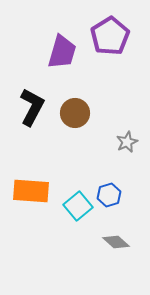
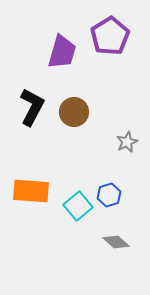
brown circle: moved 1 px left, 1 px up
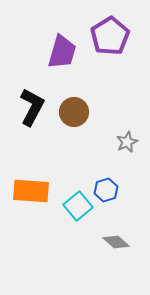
blue hexagon: moved 3 px left, 5 px up
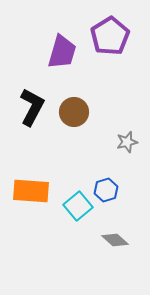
gray star: rotated 10 degrees clockwise
gray diamond: moved 1 px left, 2 px up
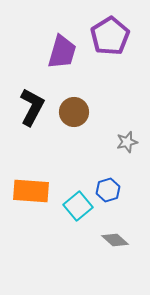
blue hexagon: moved 2 px right
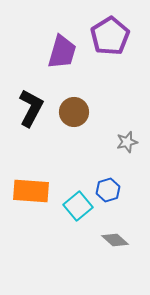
black L-shape: moved 1 px left, 1 px down
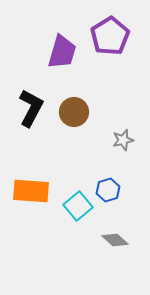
gray star: moved 4 px left, 2 px up
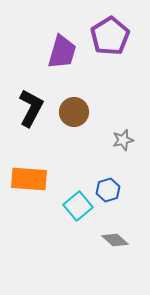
orange rectangle: moved 2 px left, 12 px up
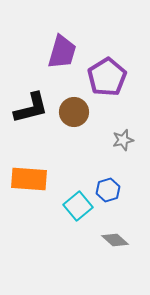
purple pentagon: moved 3 px left, 41 px down
black L-shape: rotated 48 degrees clockwise
